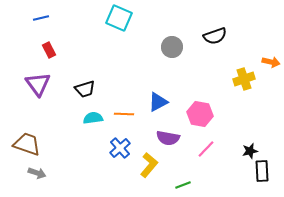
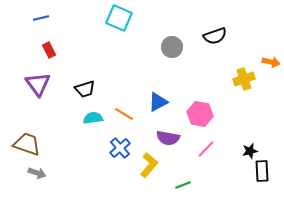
orange line: rotated 30 degrees clockwise
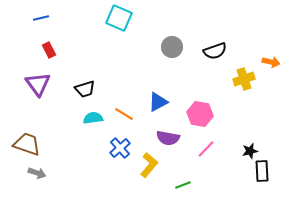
black semicircle: moved 15 px down
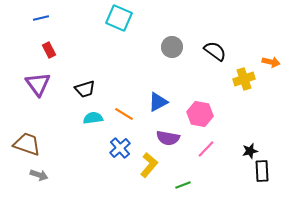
black semicircle: rotated 125 degrees counterclockwise
gray arrow: moved 2 px right, 2 px down
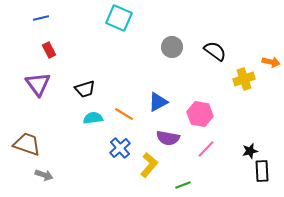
gray arrow: moved 5 px right
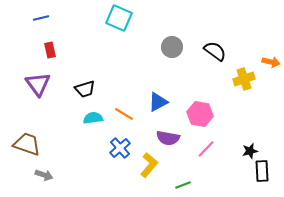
red rectangle: moved 1 px right; rotated 14 degrees clockwise
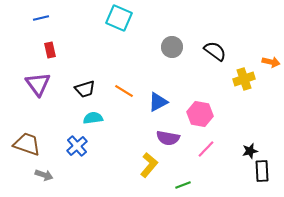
orange line: moved 23 px up
blue cross: moved 43 px left, 2 px up
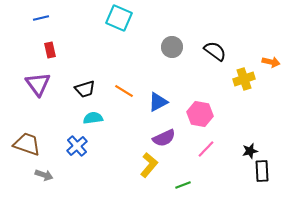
purple semicircle: moved 4 px left; rotated 35 degrees counterclockwise
